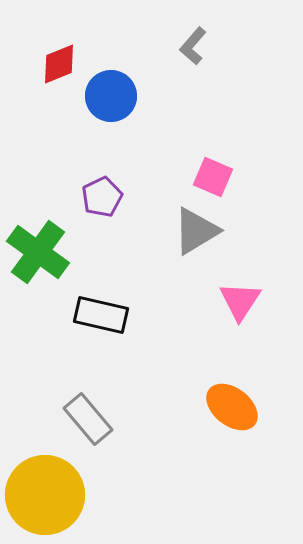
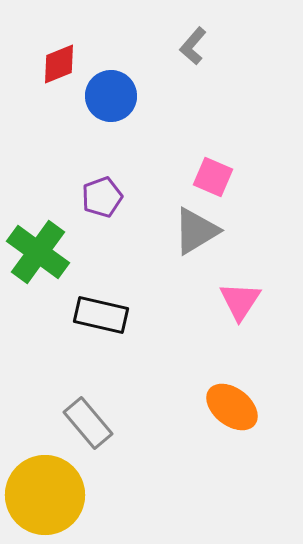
purple pentagon: rotated 6 degrees clockwise
gray rectangle: moved 4 px down
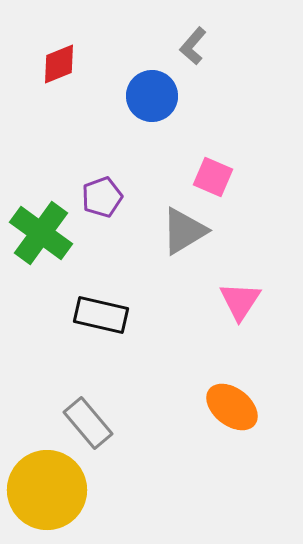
blue circle: moved 41 px right
gray triangle: moved 12 px left
green cross: moved 3 px right, 19 px up
yellow circle: moved 2 px right, 5 px up
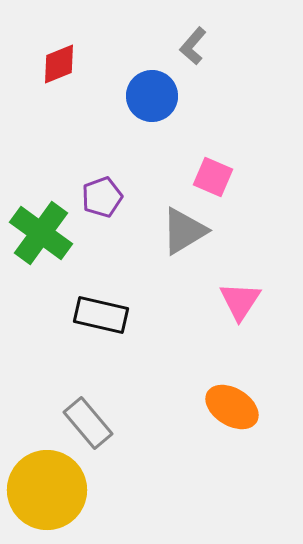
orange ellipse: rotated 6 degrees counterclockwise
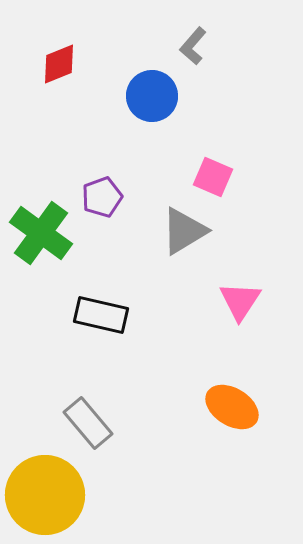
yellow circle: moved 2 px left, 5 px down
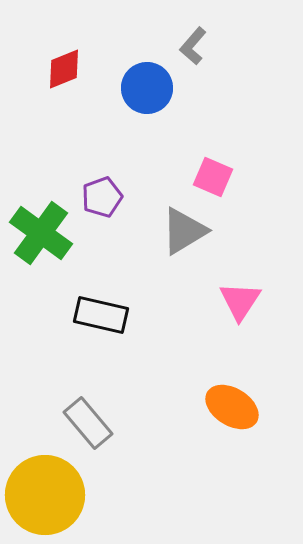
red diamond: moved 5 px right, 5 px down
blue circle: moved 5 px left, 8 px up
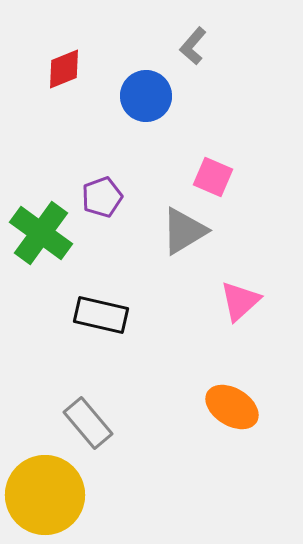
blue circle: moved 1 px left, 8 px down
pink triangle: rotated 15 degrees clockwise
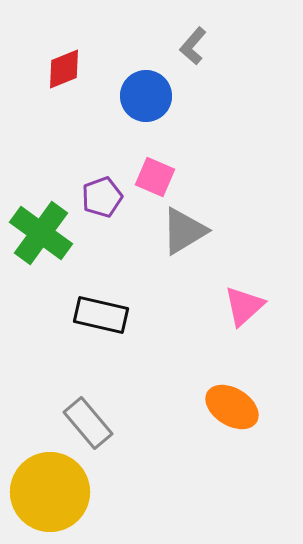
pink square: moved 58 px left
pink triangle: moved 4 px right, 5 px down
yellow circle: moved 5 px right, 3 px up
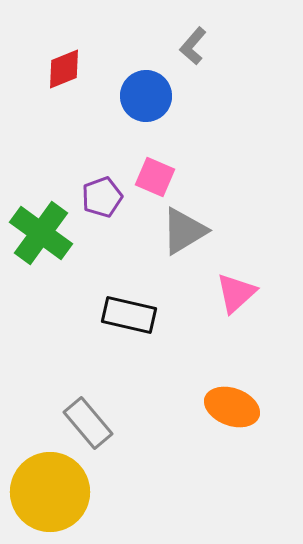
pink triangle: moved 8 px left, 13 px up
black rectangle: moved 28 px right
orange ellipse: rotated 12 degrees counterclockwise
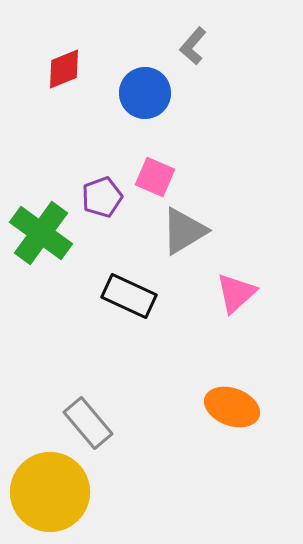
blue circle: moved 1 px left, 3 px up
black rectangle: moved 19 px up; rotated 12 degrees clockwise
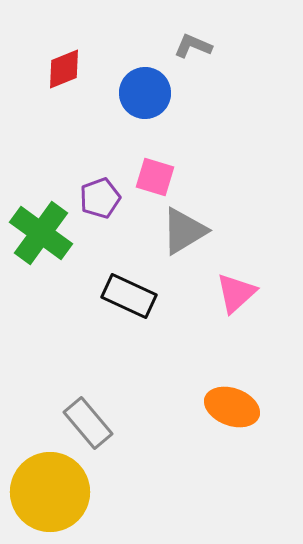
gray L-shape: rotated 72 degrees clockwise
pink square: rotated 6 degrees counterclockwise
purple pentagon: moved 2 px left, 1 px down
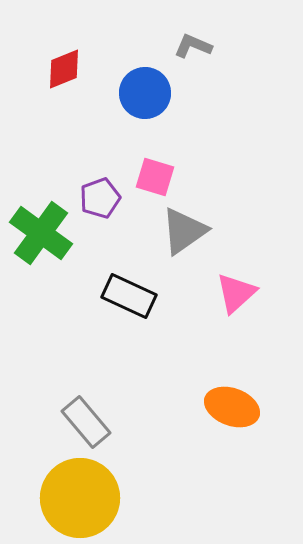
gray triangle: rotated 4 degrees counterclockwise
gray rectangle: moved 2 px left, 1 px up
yellow circle: moved 30 px right, 6 px down
